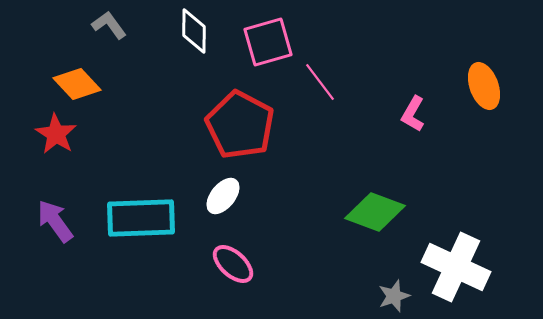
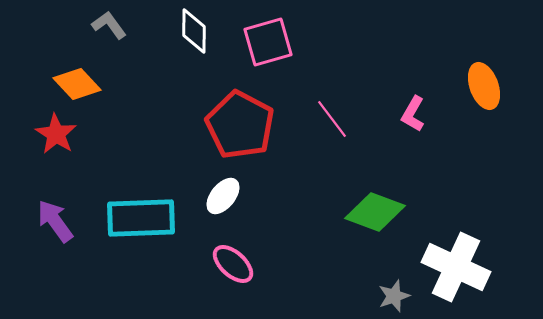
pink line: moved 12 px right, 37 px down
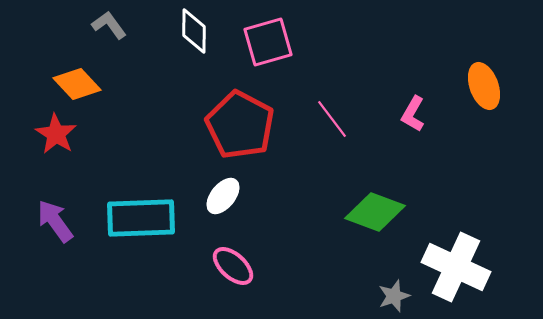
pink ellipse: moved 2 px down
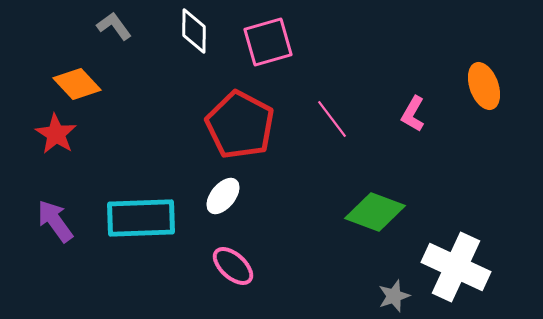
gray L-shape: moved 5 px right, 1 px down
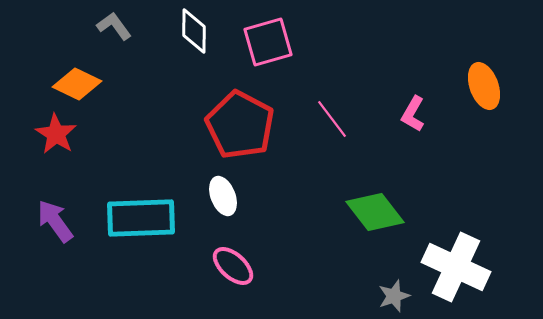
orange diamond: rotated 21 degrees counterclockwise
white ellipse: rotated 60 degrees counterclockwise
green diamond: rotated 32 degrees clockwise
